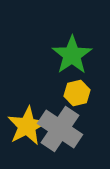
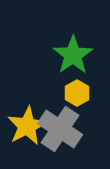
green star: moved 1 px right
yellow hexagon: rotated 15 degrees counterclockwise
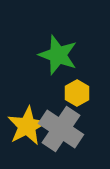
green star: moved 15 px left; rotated 18 degrees counterclockwise
gray cross: moved 1 px right
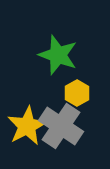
gray cross: moved 3 px up
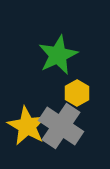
green star: rotated 27 degrees clockwise
yellow star: rotated 15 degrees counterclockwise
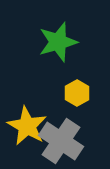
green star: moved 13 px up; rotated 9 degrees clockwise
gray cross: moved 15 px down
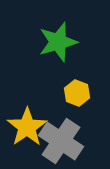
yellow hexagon: rotated 10 degrees counterclockwise
yellow star: moved 1 px down; rotated 9 degrees clockwise
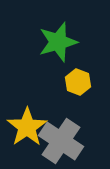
yellow hexagon: moved 1 px right, 11 px up
